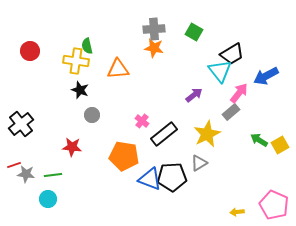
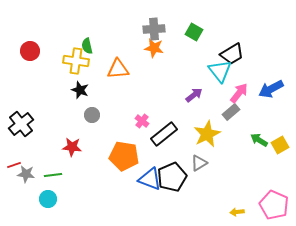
blue arrow: moved 5 px right, 13 px down
black pentagon: rotated 20 degrees counterclockwise
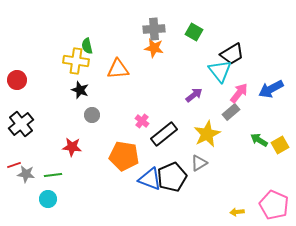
red circle: moved 13 px left, 29 px down
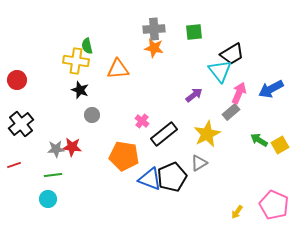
green square: rotated 36 degrees counterclockwise
pink arrow: rotated 15 degrees counterclockwise
gray star: moved 30 px right, 25 px up; rotated 12 degrees counterclockwise
yellow arrow: rotated 48 degrees counterclockwise
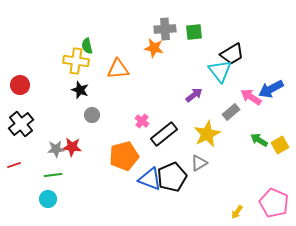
gray cross: moved 11 px right
red circle: moved 3 px right, 5 px down
pink arrow: moved 12 px right, 4 px down; rotated 80 degrees counterclockwise
orange pentagon: rotated 24 degrees counterclockwise
pink pentagon: moved 2 px up
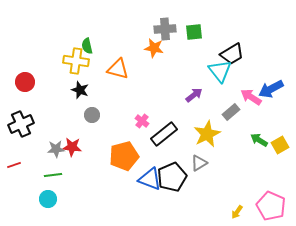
orange triangle: rotated 20 degrees clockwise
red circle: moved 5 px right, 3 px up
black cross: rotated 15 degrees clockwise
pink pentagon: moved 3 px left, 3 px down
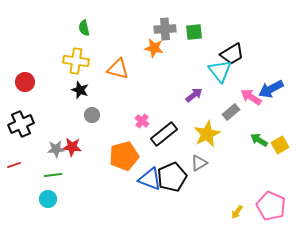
green semicircle: moved 3 px left, 18 px up
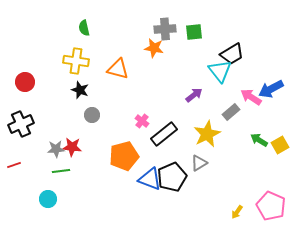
green line: moved 8 px right, 4 px up
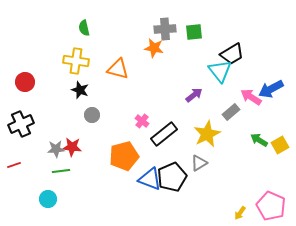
yellow arrow: moved 3 px right, 1 px down
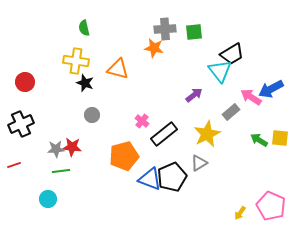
black star: moved 5 px right, 7 px up
yellow square: moved 7 px up; rotated 36 degrees clockwise
